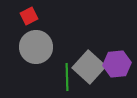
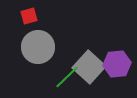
red square: rotated 12 degrees clockwise
gray circle: moved 2 px right
green line: rotated 48 degrees clockwise
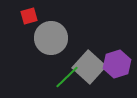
gray circle: moved 13 px right, 9 px up
purple hexagon: rotated 12 degrees counterclockwise
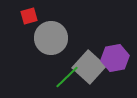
purple hexagon: moved 2 px left, 6 px up; rotated 8 degrees clockwise
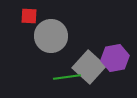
red square: rotated 18 degrees clockwise
gray circle: moved 2 px up
green line: rotated 36 degrees clockwise
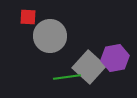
red square: moved 1 px left, 1 px down
gray circle: moved 1 px left
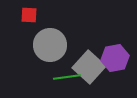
red square: moved 1 px right, 2 px up
gray circle: moved 9 px down
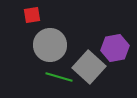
red square: moved 3 px right; rotated 12 degrees counterclockwise
purple hexagon: moved 10 px up
green line: moved 8 px left; rotated 24 degrees clockwise
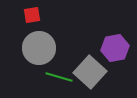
gray circle: moved 11 px left, 3 px down
gray square: moved 1 px right, 5 px down
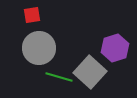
purple hexagon: rotated 8 degrees counterclockwise
